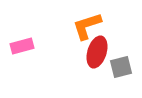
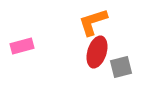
orange L-shape: moved 6 px right, 4 px up
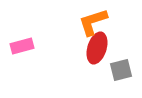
red ellipse: moved 4 px up
gray square: moved 3 px down
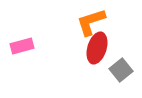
orange L-shape: moved 2 px left
gray square: rotated 25 degrees counterclockwise
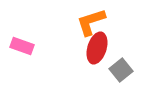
pink rectangle: rotated 35 degrees clockwise
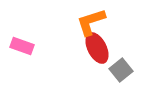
red ellipse: rotated 44 degrees counterclockwise
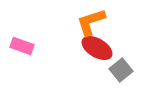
red ellipse: rotated 32 degrees counterclockwise
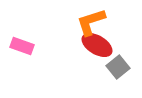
red ellipse: moved 3 px up
gray square: moved 3 px left, 3 px up
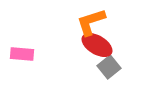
pink rectangle: moved 8 px down; rotated 15 degrees counterclockwise
gray square: moved 9 px left
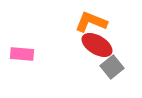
orange L-shape: rotated 40 degrees clockwise
gray square: moved 3 px right
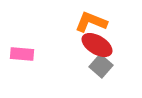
gray square: moved 11 px left, 1 px up; rotated 10 degrees counterclockwise
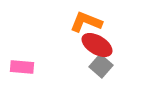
orange L-shape: moved 5 px left
pink rectangle: moved 13 px down
